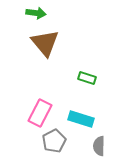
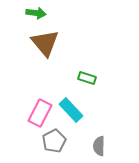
cyan rectangle: moved 10 px left, 9 px up; rotated 30 degrees clockwise
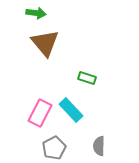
gray pentagon: moved 7 px down
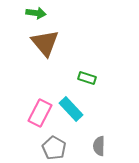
cyan rectangle: moved 1 px up
gray pentagon: rotated 15 degrees counterclockwise
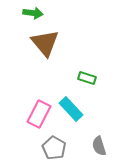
green arrow: moved 3 px left
pink rectangle: moved 1 px left, 1 px down
gray semicircle: rotated 18 degrees counterclockwise
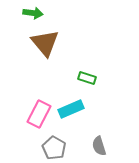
cyan rectangle: rotated 70 degrees counterclockwise
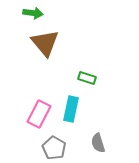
cyan rectangle: rotated 55 degrees counterclockwise
gray semicircle: moved 1 px left, 3 px up
